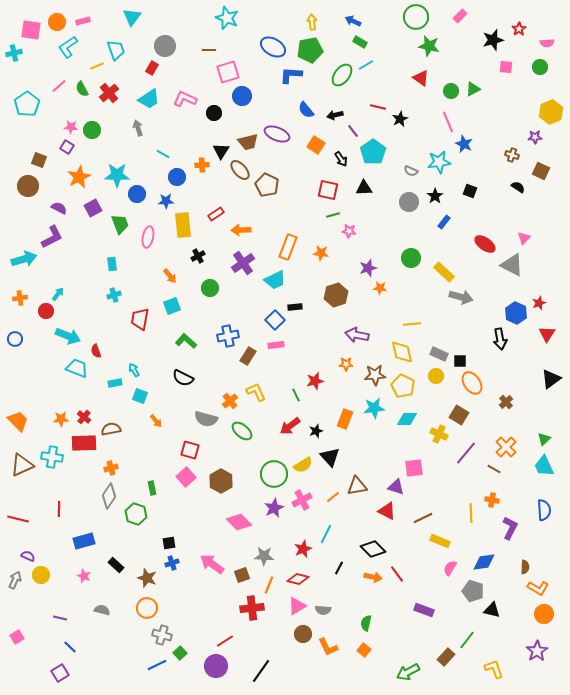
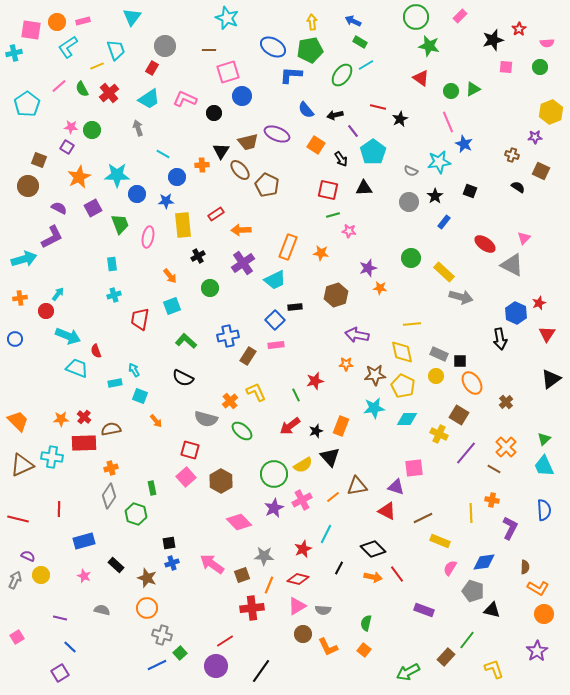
orange rectangle at (345, 419): moved 4 px left, 7 px down
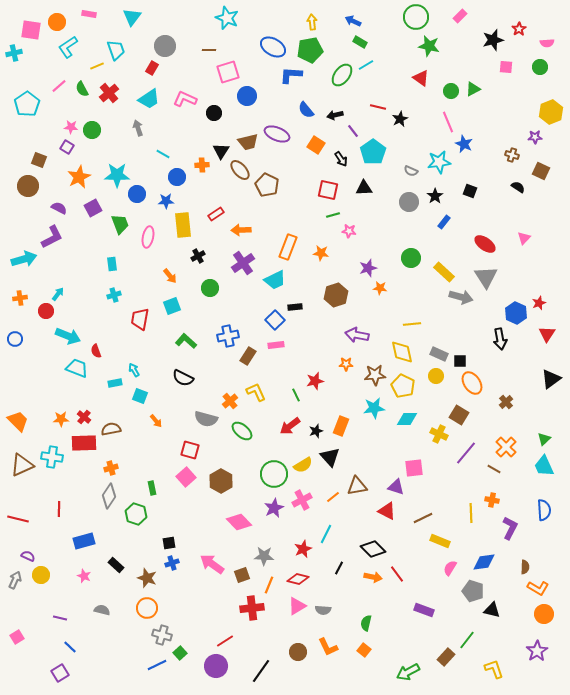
pink rectangle at (83, 21): moved 6 px right, 7 px up; rotated 24 degrees clockwise
blue circle at (242, 96): moved 5 px right
gray triangle at (512, 265): moved 26 px left, 12 px down; rotated 30 degrees clockwise
brown circle at (303, 634): moved 5 px left, 18 px down
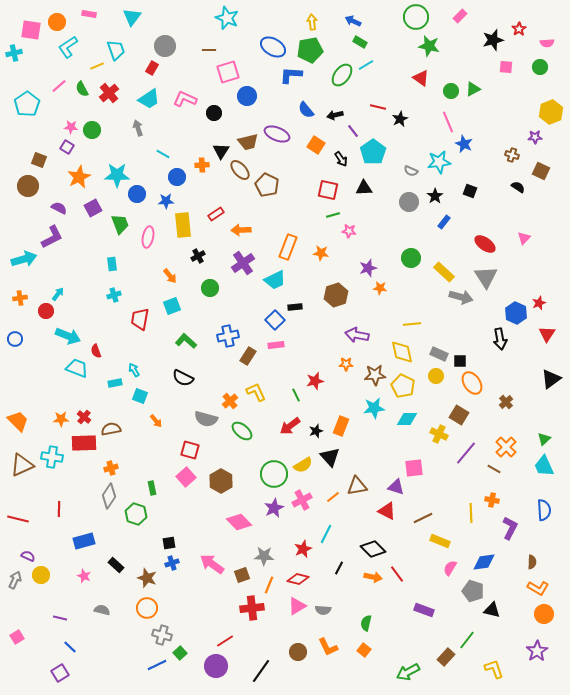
brown semicircle at (525, 567): moved 7 px right, 5 px up
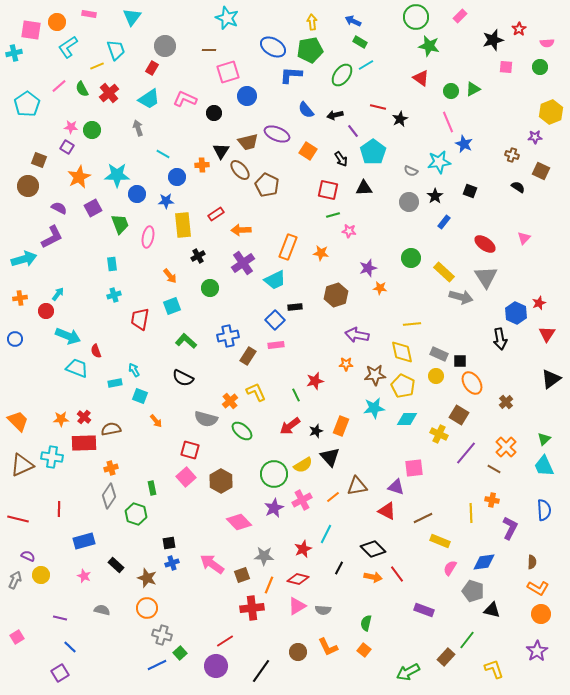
orange square at (316, 145): moved 8 px left, 6 px down
orange circle at (544, 614): moved 3 px left
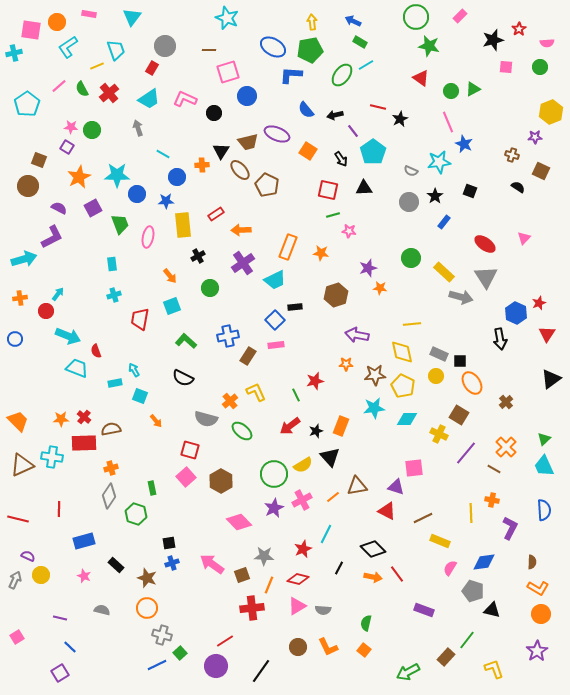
brown circle at (298, 652): moved 5 px up
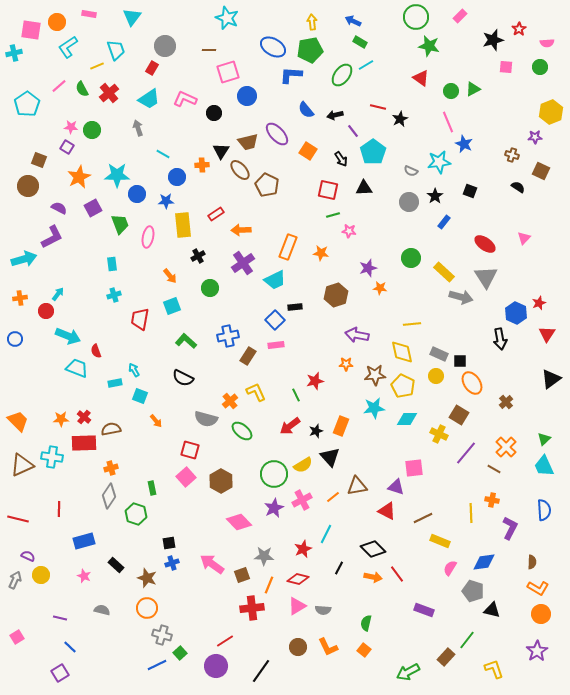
purple ellipse at (277, 134): rotated 25 degrees clockwise
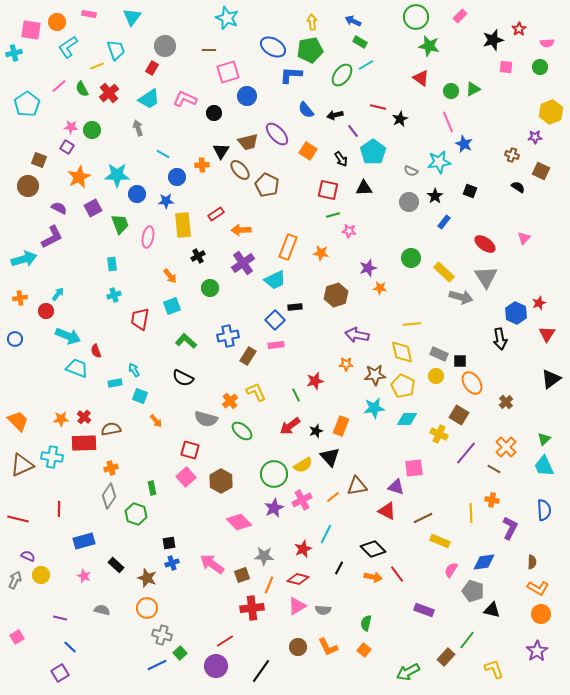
pink semicircle at (450, 568): moved 1 px right, 2 px down
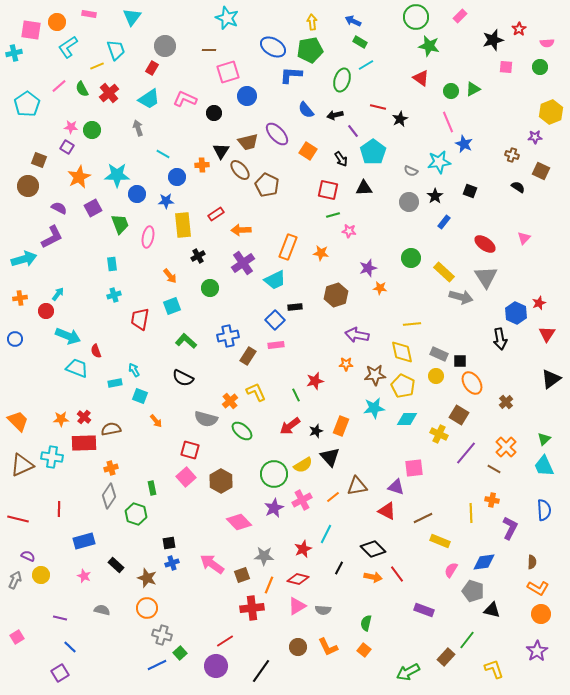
green ellipse at (342, 75): moved 5 px down; rotated 20 degrees counterclockwise
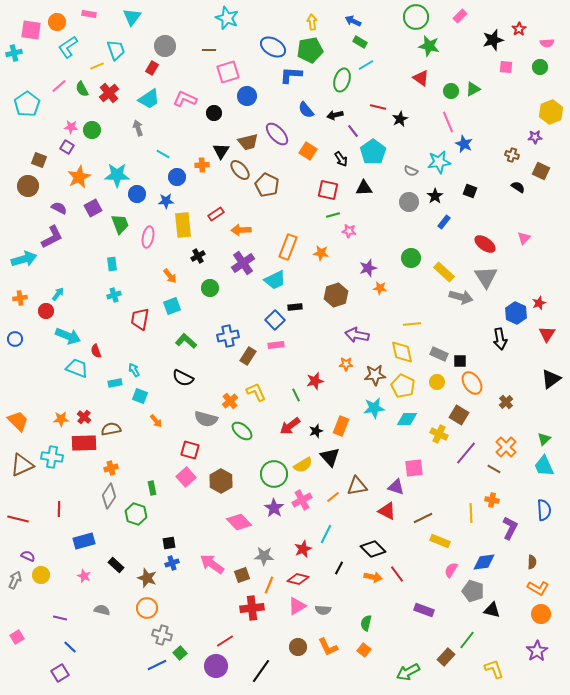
yellow circle at (436, 376): moved 1 px right, 6 px down
purple star at (274, 508): rotated 12 degrees counterclockwise
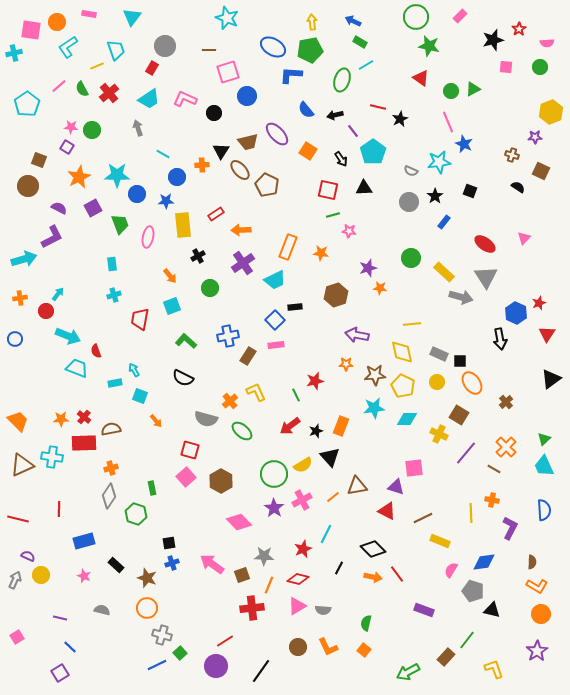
orange L-shape at (538, 588): moved 1 px left, 2 px up
